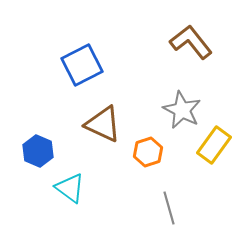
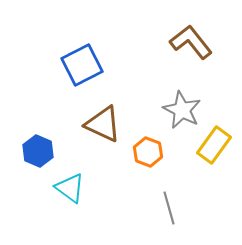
orange hexagon: rotated 20 degrees counterclockwise
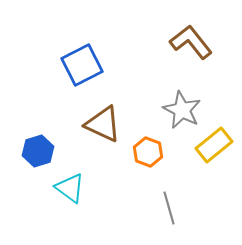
yellow rectangle: rotated 15 degrees clockwise
blue hexagon: rotated 20 degrees clockwise
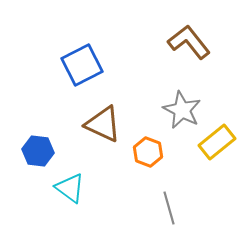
brown L-shape: moved 2 px left
yellow rectangle: moved 3 px right, 3 px up
blue hexagon: rotated 24 degrees clockwise
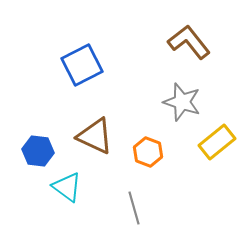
gray star: moved 8 px up; rotated 9 degrees counterclockwise
brown triangle: moved 8 px left, 12 px down
cyan triangle: moved 3 px left, 1 px up
gray line: moved 35 px left
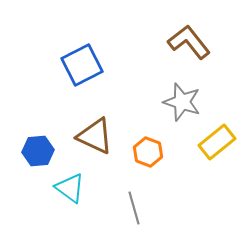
blue hexagon: rotated 12 degrees counterclockwise
cyan triangle: moved 3 px right, 1 px down
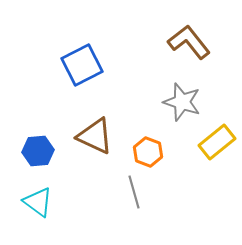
cyan triangle: moved 32 px left, 14 px down
gray line: moved 16 px up
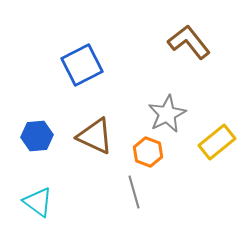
gray star: moved 15 px left, 12 px down; rotated 27 degrees clockwise
blue hexagon: moved 1 px left, 15 px up
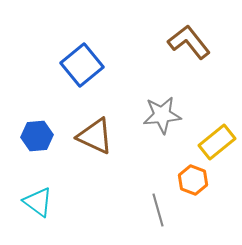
blue square: rotated 12 degrees counterclockwise
gray star: moved 5 px left, 1 px down; rotated 21 degrees clockwise
orange hexagon: moved 45 px right, 28 px down
gray line: moved 24 px right, 18 px down
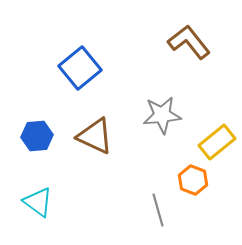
blue square: moved 2 px left, 3 px down
